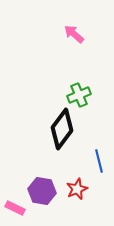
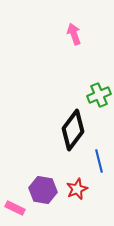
pink arrow: rotated 30 degrees clockwise
green cross: moved 20 px right
black diamond: moved 11 px right, 1 px down
purple hexagon: moved 1 px right, 1 px up
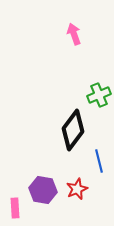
pink rectangle: rotated 60 degrees clockwise
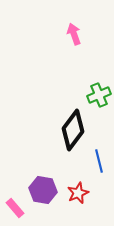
red star: moved 1 px right, 4 px down
pink rectangle: rotated 36 degrees counterclockwise
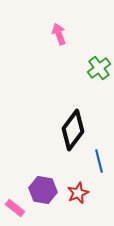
pink arrow: moved 15 px left
green cross: moved 27 px up; rotated 15 degrees counterclockwise
pink rectangle: rotated 12 degrees counterclockwise
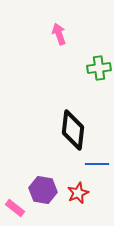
green cross: rotated 30 degrees clockwise
black diamond: rotated 30 degrees counterclockwise
blue line: moved 2 px left, 3 px down; rotated 75 degrees counterclockwise
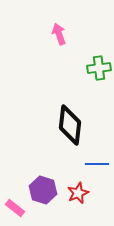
black diamond: moved 3 px left, 5 px up
purple hexagon: rotated 8 degrees clockwise
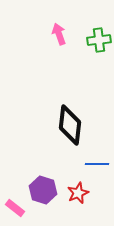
green cross: moved 28 px up
